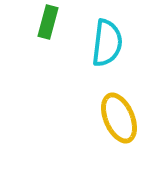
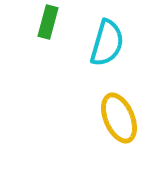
cyan semicircle: rotated 9 degrees clockwise
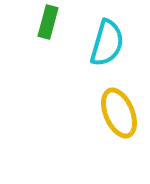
yellow ellipse: moved 5 px up
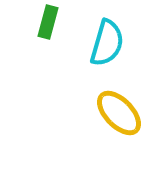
yellow ellipse: rotated 21 degrees counterclockwise
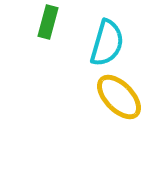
yellow ellipse: moved 16 px up
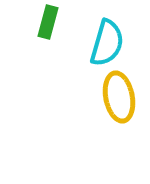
yellow ellipse: rotated 33 degrees clockwise
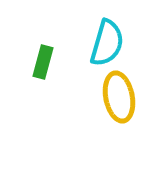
green rectangle: moved 5 px left, 40 px down
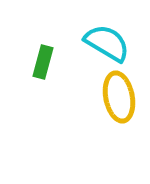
cyan semicircle: rotated 75 degrees counterclockwise
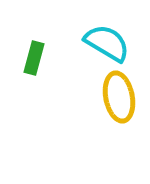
green rectangle: moved 9 px left, 4 px up
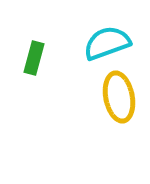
cyan semicircle: rotated 51 degrees counterclockwise
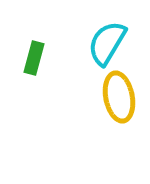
cyan semicircle: rotated 39 degrees counterclockwise
